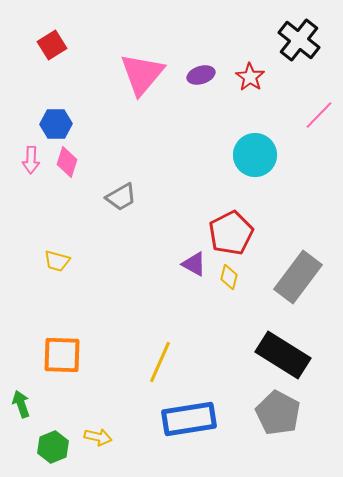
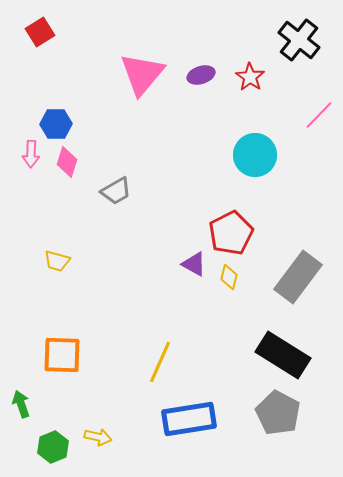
red square: moved 12 px left, 13 px up
pink arrow: moved 6 px up
gray trapezoid: moved 5 px left, 6 px up
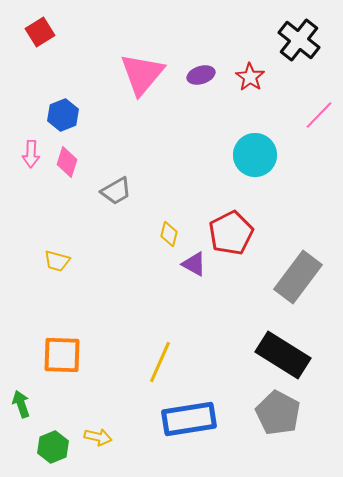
blue hexagon: moved 7 px right, 9 px up; rotated 20 degrees counterclockwise
yellow diamond: moved 60 px left, 43 px up
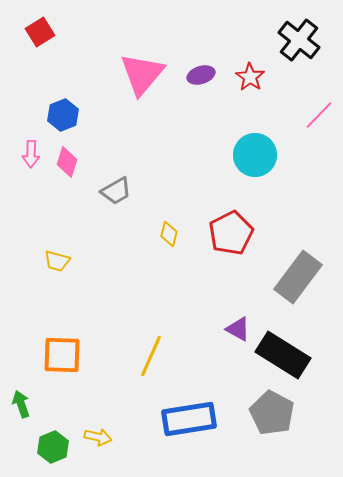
purple triangle: moved 44 px right, 65 px down
yellow line: moved 9 px left, 6 px up
gray pentagon: moved 6 px left
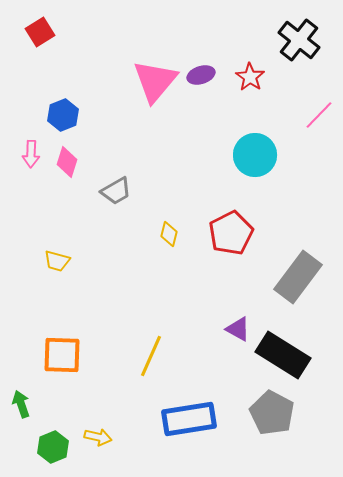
pink triangle: moved 13 px right, 7 px down
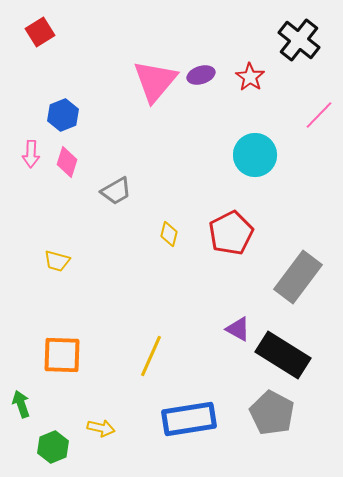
yellow arrow: moved 3 px right, 9 px up
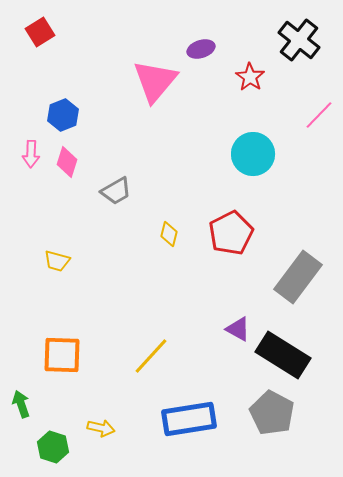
purple ellipse: moved 26 px up
cyan circle: moved 2 px left, 1 px up
yellow line: rotated 18 degrees clockwise
green hexagon: rotated 20 degrees counterclockwise
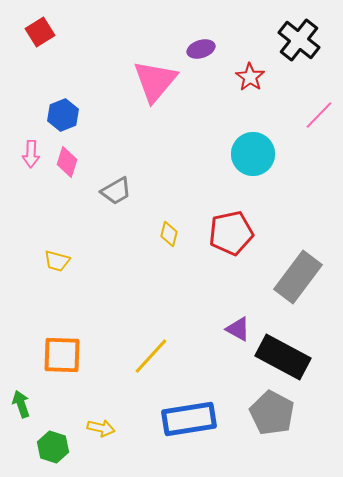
red pentagon: rotated 15 degrees clockwise
black rectangle: moved 2 px down; rotated 4 degrees counterclockwise
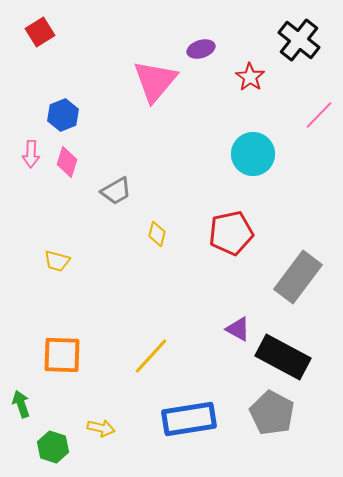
yellow diamond: moved 12 px left
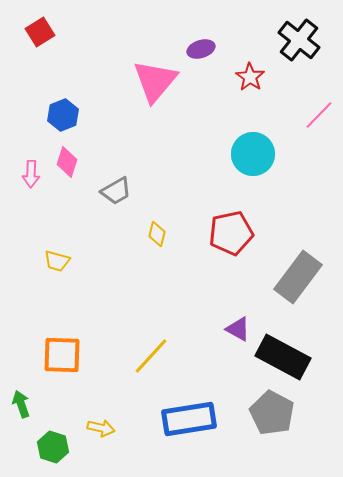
pink arrow: moved 20 px down
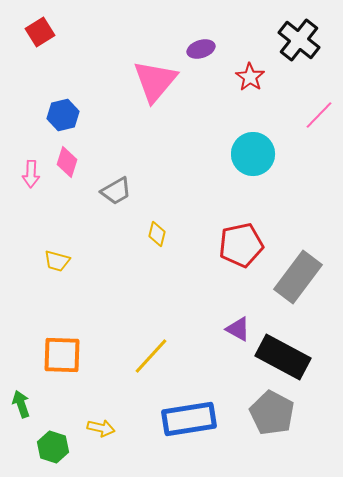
blue hexagon: rotated 8 degrees clockwise
red pentagon: moved 10 px right, 12 px down
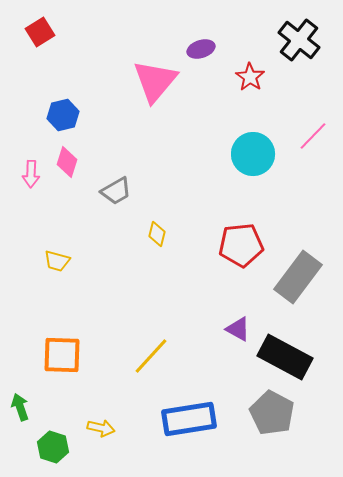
pink line: moved 6 px left, 21 px down
red pentagon: rotated 6 degrees clockwise
black rectangle: moved 2 px right
green arrow: moved 1 px left, 3 px down
